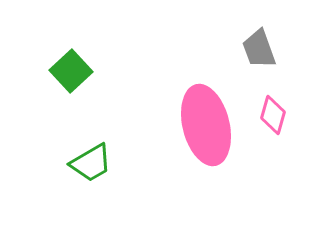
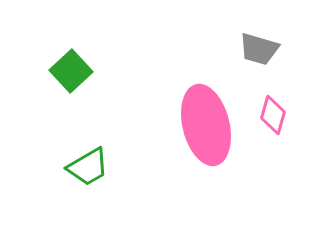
gray trapezoid: rotated 54 degrees counterclockwise
green trapezoid: moved 3 px left, 4 px down
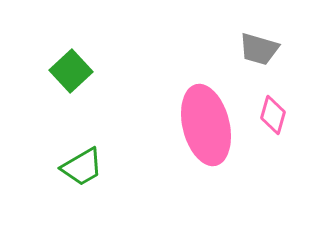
green trapezoid: moved 6 px left
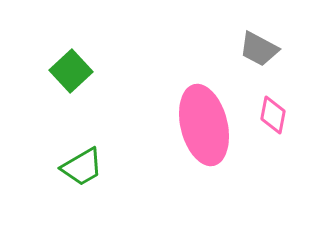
gray trapezoid: rotated 12 degrees clockwise
pink diamond: rotated 6 degrees counterclockwise
pink ellipse: moved 2 px left
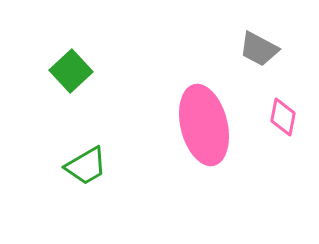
pink diamond: moved 10 px right, 2 px down
green trapezoid: moved 4 px right, 1 px up
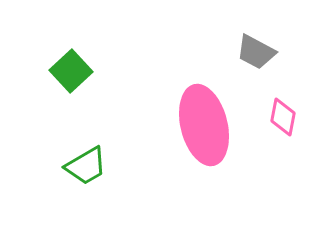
gray trapezoid: moved 3 px left, 3 px down
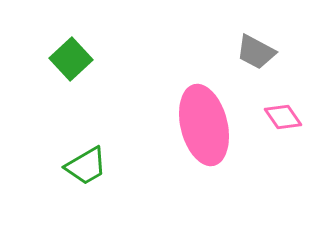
green square: moved 12 px up
pink diamond: rotated 45 degrees counterclockwise
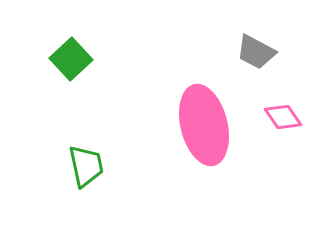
green trapezoid: rotated 72 degrees counterclockwise
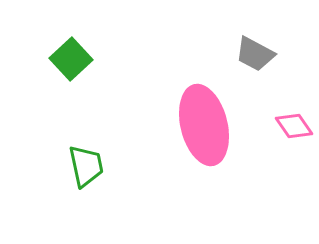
gray trapezoid: moved 1 px left, 2 px down
pink diamond: moved 11 px right, 9 px down
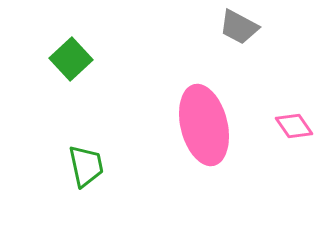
gray trapezoid: moved 16 px left, 27 px up
